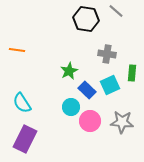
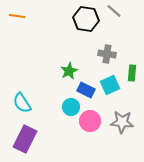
gray line: moved 2 px left
orange line: moved 34 px up
blue rectangle: moved 1 px left; rotated 18 degrees counterclockwise
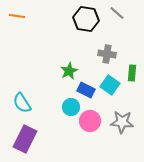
gray line: moved 3 px right, 2 px down
cyan square: rotated 30 degrees counterclockwise
